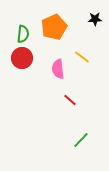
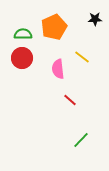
green semicircle: rotated 96 degrees counterclockwise
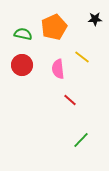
green semicircle: rotated 12 degrees clockwise
red circle: moved 7 px down
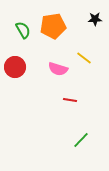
orange pentagon: moved 1 px left, 1 px up; rotated 15 degrees clockwise
green semicircle: moved 4 px up; rotated 48 degrees clockwise
yellow line: moved 2 px right, 1 px down
red circle: moved 7 px left, 2 px down
pink semicircle: rotated 66 degrees counterclockwise
red line: rotated 32 degrees counterclockwise
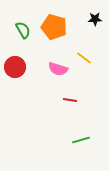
orange pentagon: moved 1 px right, 1 px down; rotated 25 degrees clockwise
green line: rotated 30 degrees clockwise
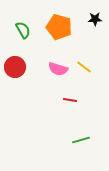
orange pentagon: moved 5 px right
yellow line: moved 9 px down
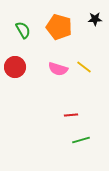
red line: moved 1 px right, 15 px down; rotated 16 degrees counterclockwise
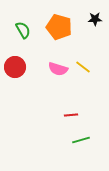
yellow line: moved 1 px left
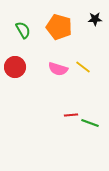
green line: moved 9 px right, 17 px up; rotated 36 degrees clockwise
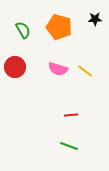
yellow line: moved 2 px right, 4 px down
green line: moved 21 px left, 23 px down
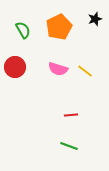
black star: rotated 16 degrees counterclockwise
orange pentagon: rotated 30 degrees clockwise
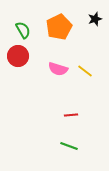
red circle: moved 3 px right, 11 px up
